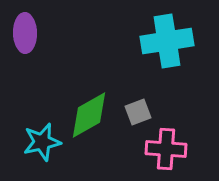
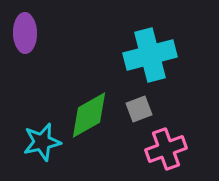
cyan cross: moved 17 px left, 14 px down; rotated 6 degrees counterclockwise
gray square: moved 1 px right, 3 px up
pink cross: rotated 24 degrees counterclockwise
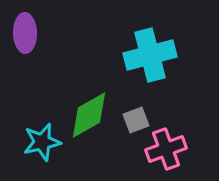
gray square: moved 3 px left, 11 px down
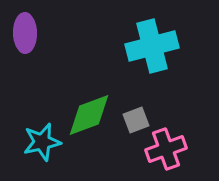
cyan cross: moved 2 px right, 9 px up
green diamond: rotated 9 degrees clockwise
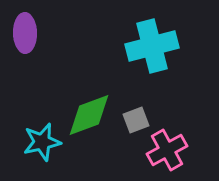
pink cross: moved 1 px right, 1 px down; rotated 9 degrees counterclockwise
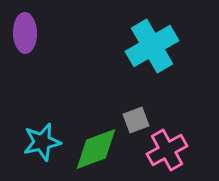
cyan cross: rotated 15 degrees counterclockwise
green diamond: moved 7 px right, 34 px down
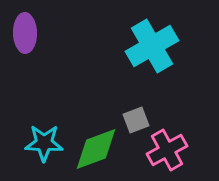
cyan star: moved 2 px right, 1 px down; rotated 15 degrees clockwise
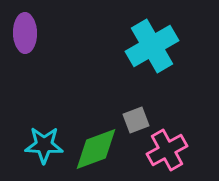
cyan star: moved 2 px down
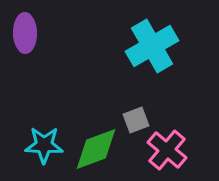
pink cross: rotated 21 degrees counterclockwise
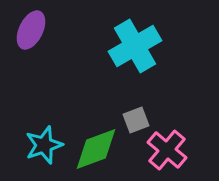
purple ellipse: moved 6 px right, 3 px up; rotated 27 degrees clockwise
cyan cross: moved 17 px left
cyan star: rotated 21 degrees counterclockwise
